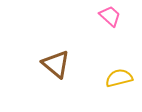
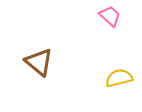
brown triangle: moved 17 px left, 2 px up
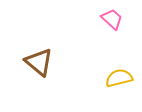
pink trapezoid: moved 2 px right, 3 px down
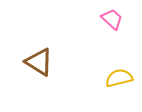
brown triangle: rotated 8 degrees counterclockwise
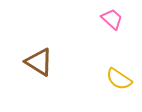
yellow semicircle: moved 1 px down; rotated 132 degrees counterclockwise
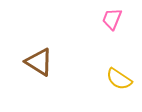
pink trapezoid: rotated 110 degrees counterclockwise
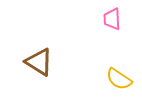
pink trapezoid: rotated 25 degrees counterclockwise
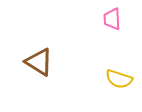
yellow semicircle: rotated 16 degrees counterclockwise
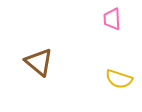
brown triangle: rotated 8 degrees clockwise
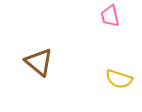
pink trapezoid: moved 2 px left, 3 px up; rotated 10 degrees counterclockwise
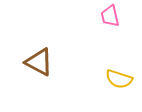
brown triangle: rotated 12 degrees counterclockwise
